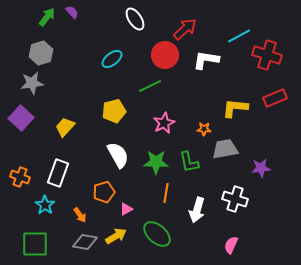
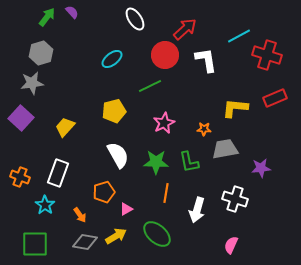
white L-shape: rotated 72 degrees clockwise
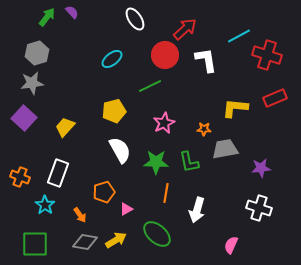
gray hexagon: moved 4 px left
purple square: moved 3 px right
white semicircle: moved 2 px right, 5 px up
white cross: moved 24 px right, 9 px down
yellow arrow: moved 4 px down
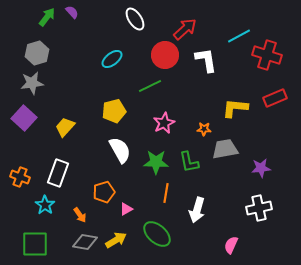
white cross: rotated 30 degrees counterclockwise
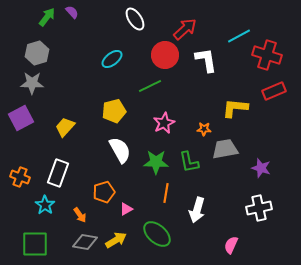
gray star: rotated 10 degrees clockwise
red rectangle: moved 1 px left, 7 px up
purple square: moved 3 px left; rotated 20 degrees clockwise
purple star: rotated 24 degrees clockwise
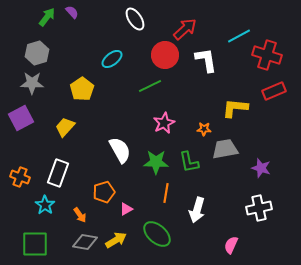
yellow pentagon: moved 32 px left, 22 px up; rotated 20 degrees counterclockwise
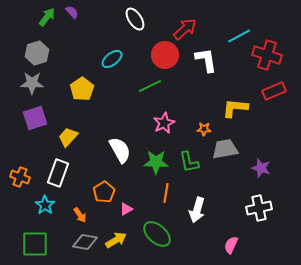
purple square: moved 14 px right; rotated 10 degrees clockwise
yellow trapezoid: moved 3 px right, 10 px down
orange pentagon: rotated 15 degrees counterclockwise
